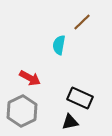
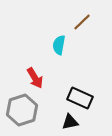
red arrow: moved 5 px right; rotated 30 degrees clockwise
gray hexagon: moved 1 px up; rotated 8 degrees clockwise
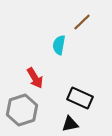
black triangle: moved 2 px down
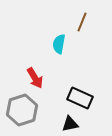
brown line: rotated 24 degrees counterclockwise
cyan semicircle: moved 1 px up
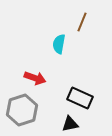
red arrow: rotated 40 degrees counterclockwise
